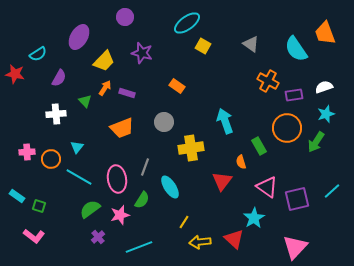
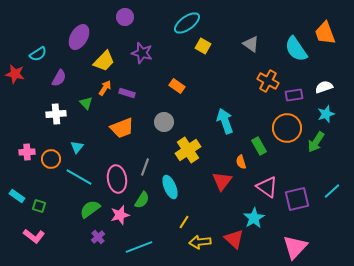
green triangle at (85, 101): moved 1 px right, 2 px down
yellow cross at (191, 148): moved 3 px left, 2 px down; rotated 25 degrees counterclockwise
cyan ellipse at (170, 187): rotated 10 degrees clockwise
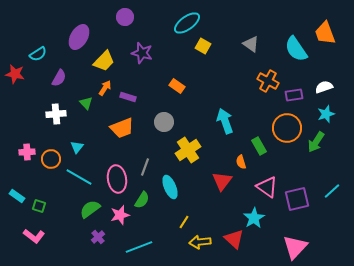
purple rectangle at (127, 93): moved 1 px right, 4 px down
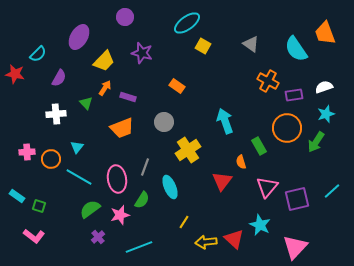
cyan semicircle at (38, 54): rotated 12 degrees counterclockwise
pink triangle at (267, 187): rotated 35 degrees clockwise
cyan star at (254, 218): moved 6 px right, 7 px down; rotated 15 degrees counterclockwise
yellow arrow at (200, 242): moved 6 px right
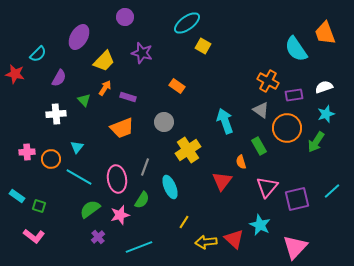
gray triangle at (251, 44): moved 10 px right, 66 px down
green triangle at (86, 103): moved 2 px left, 3 px up
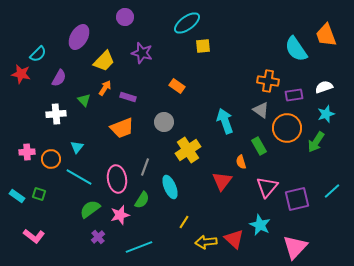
orange trapezoid at (325, 33): moved 1 px right, 2 px down
yellow square at (203, 46): rotated 35 degrees counterclockwise
red star at (15, 74): moved 6 px right
orange cross at (268, 81): rotated 20 degrees counterclockwise
green square at (39, 206): moved 12 px up
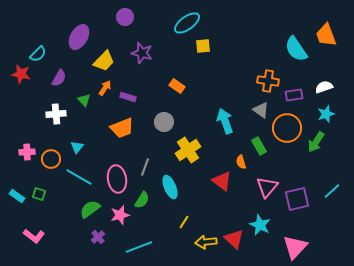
red triangle at (222, 181): rotated 30 degrees counterclockwise
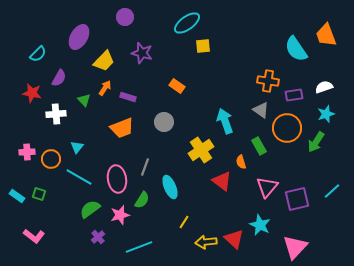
red star at (21, 74): moved 11 px right, 19 px down
yellow cross at (188, 150): moved 13 px right
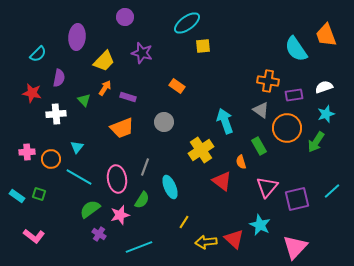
purple ellipse at (79, 37): moved 2 px left; rotated 25 degrees counterclockwise
purple semicircle at (59, 78): rotated 18 degrees counterclockwise
purple cross at (98, 237): moved 1 px right, 3 px up; rotated 16 degrees counterclockwise
